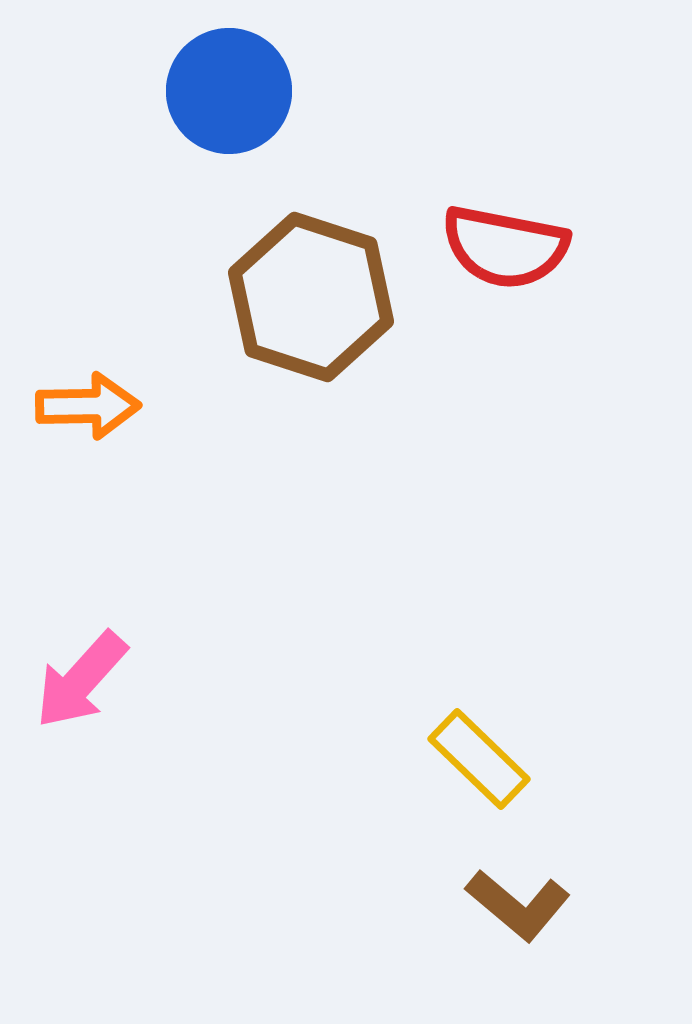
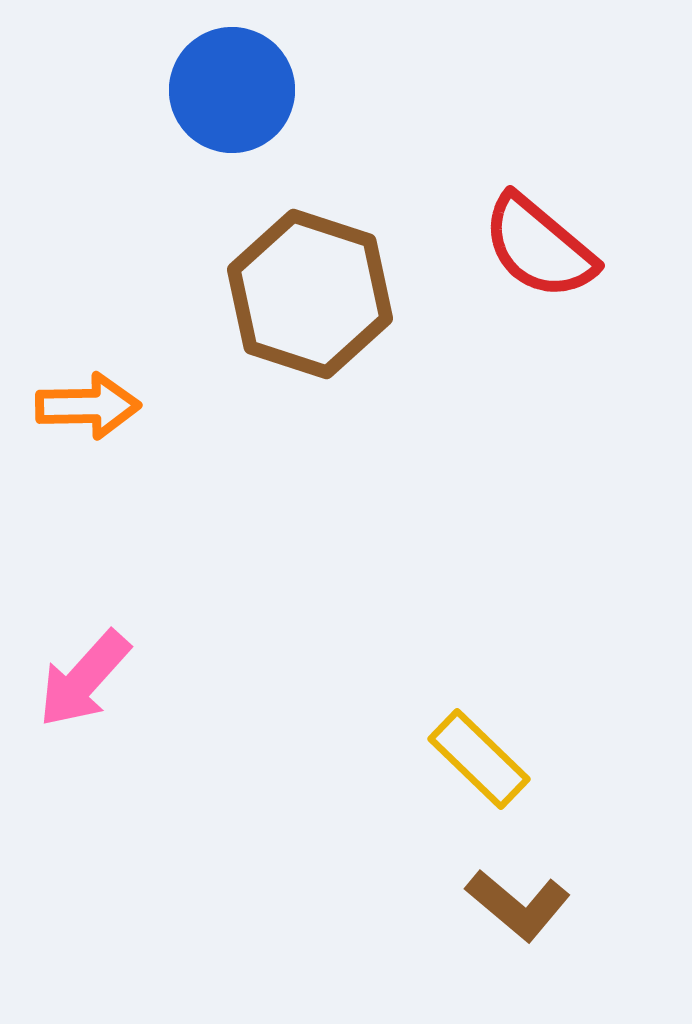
blue circle: moved 3 px right, 1 px up
red semicircle: moved 34 px right; rotated 29 degrees clockwise
brown hexagon: moved 1 px left, 3 px up
pink arrow: moved 3 px right, 1 px up
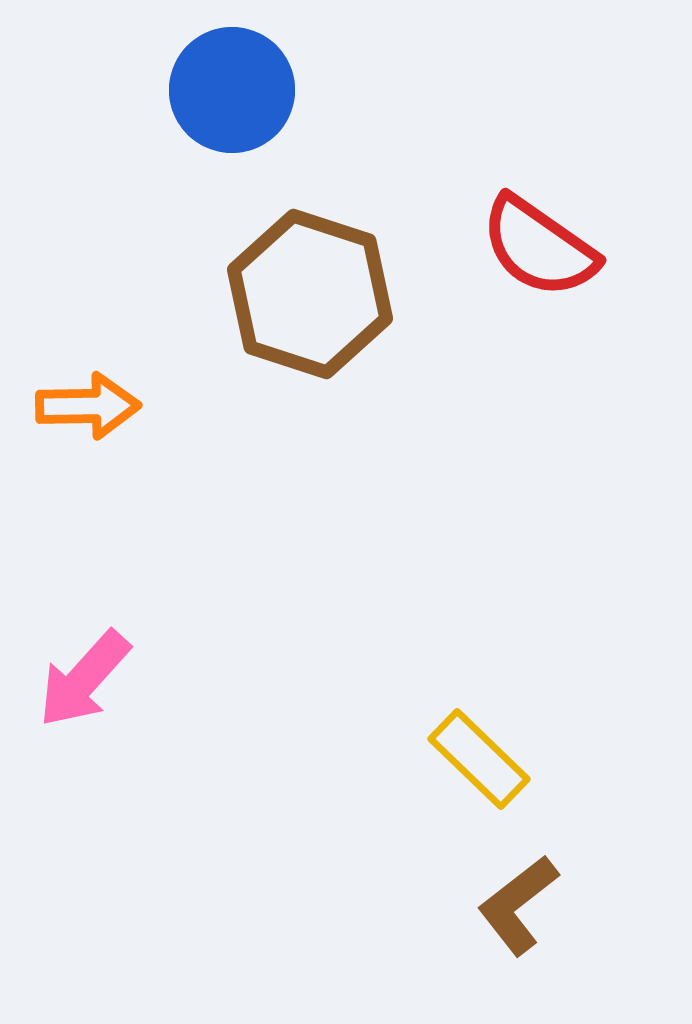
red semicircle: rotated 5 degrees counterclockwise
brown L-shape: rotated 102 degrees clockwise
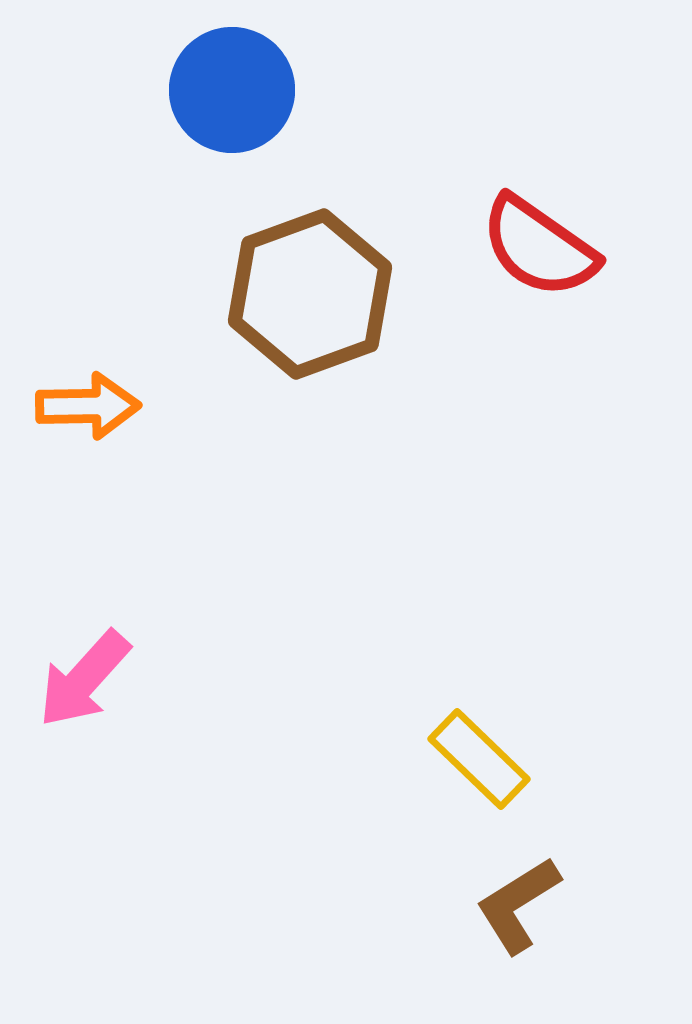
brown hexagon: rotated 22 degrees clockwise
brown L-shape: rotated 6 degrees clockwise
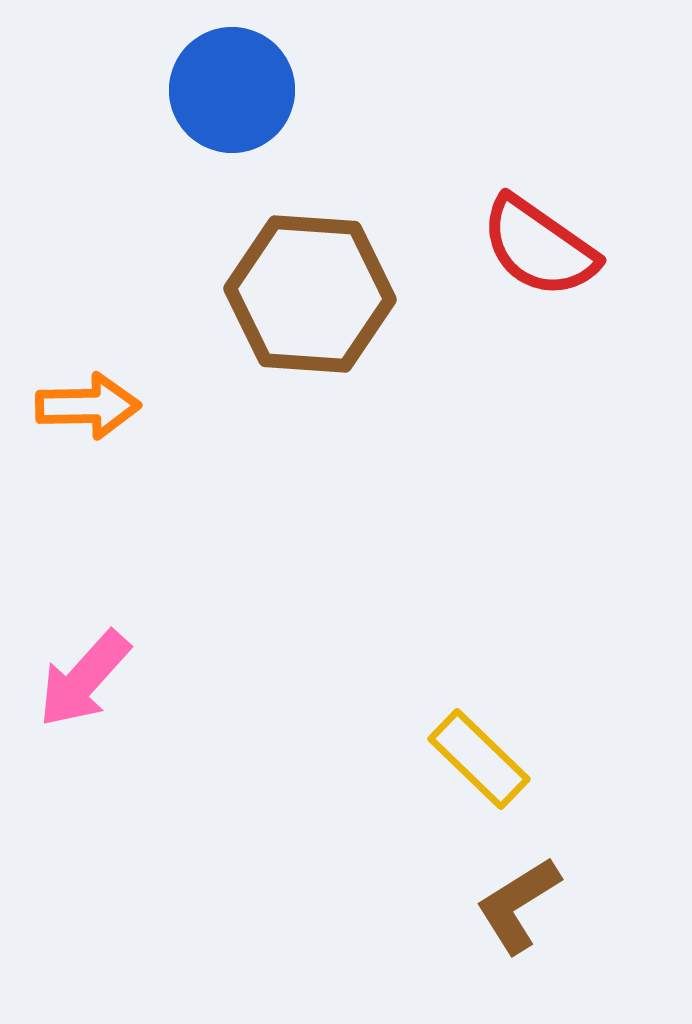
brown hexagon: rotated 24 degrees clockwise
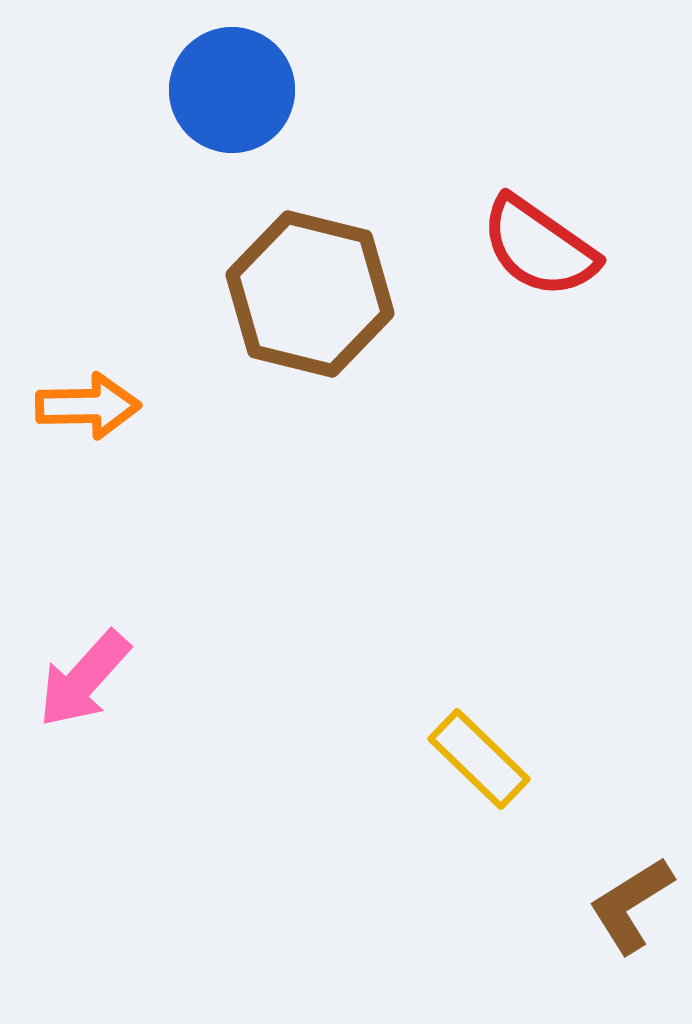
brown hexagon: rotated 10 degrees clockwise
brown L-shape: moved 113 px right
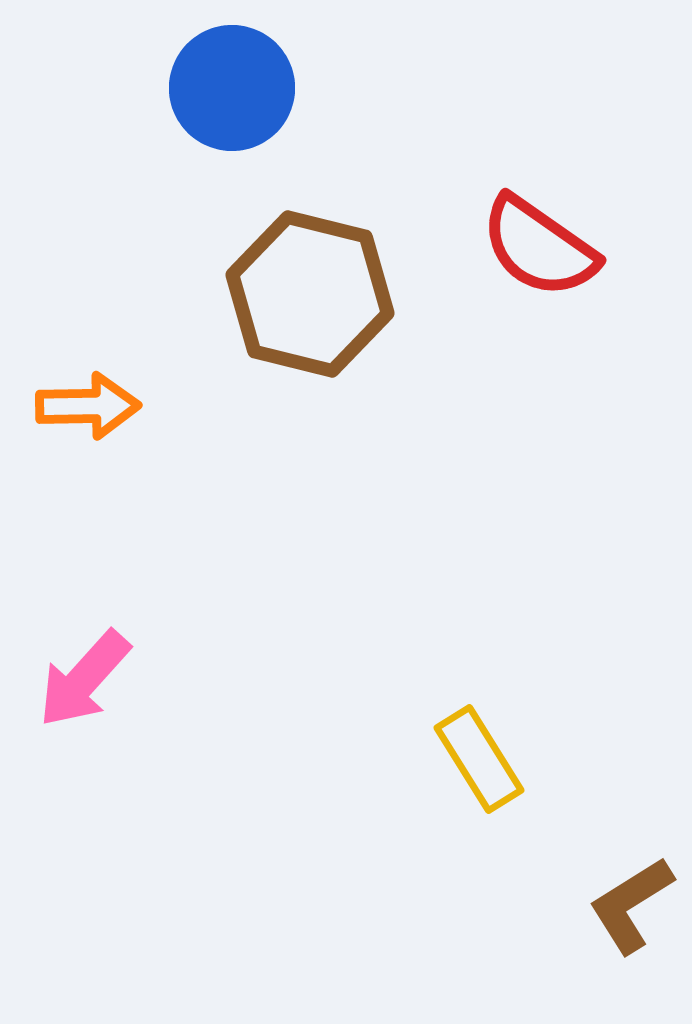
blue circle: moved 2 px up
yellow rectangle: rotated 14 degrees clockwise
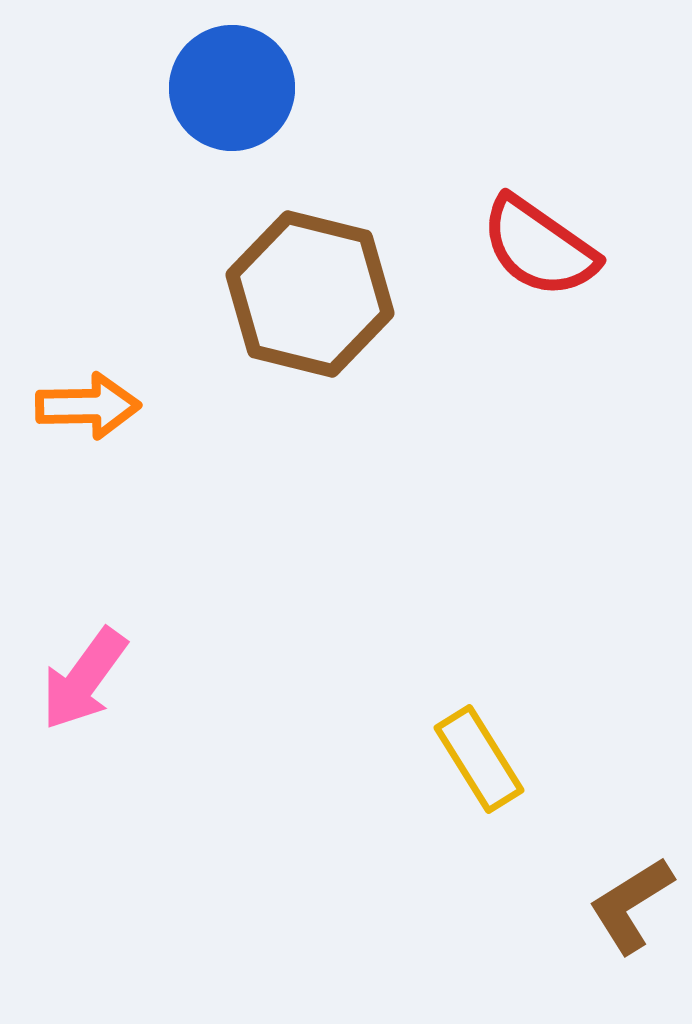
pink arrow: rotated 6 degrees counterclockwise
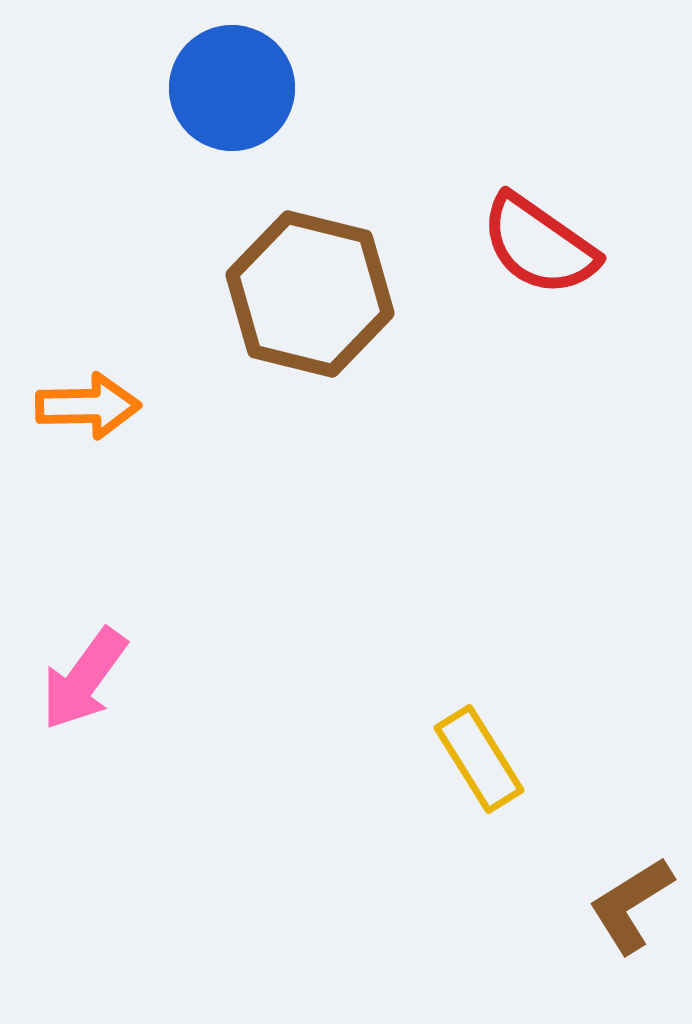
red semicircle: moved 2 px up
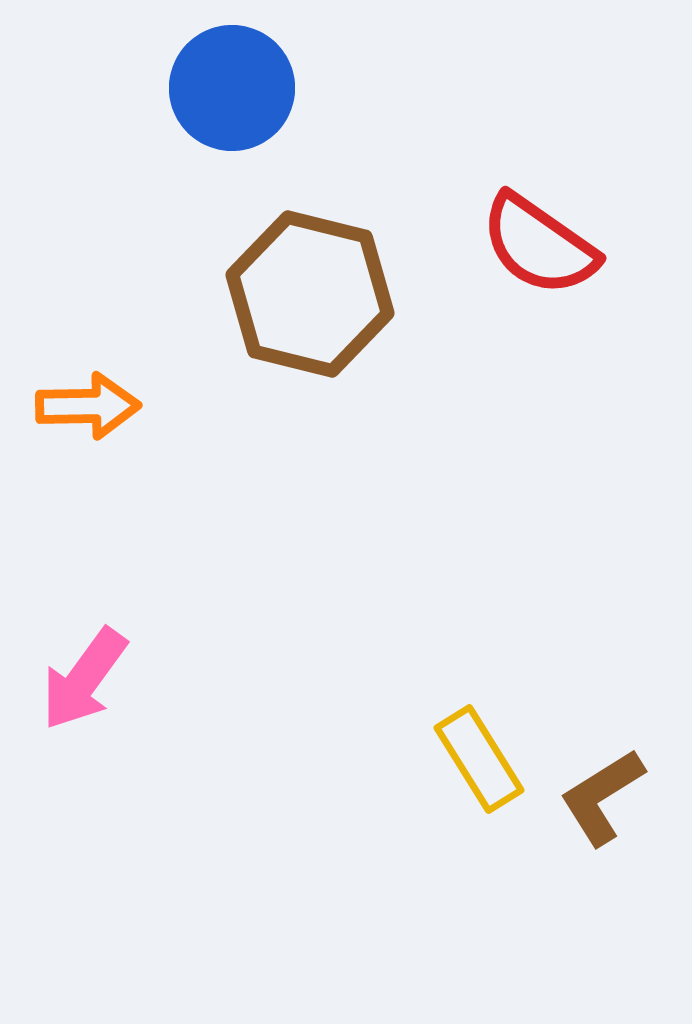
brown L-shape: moved 29 px left, 108 px up
